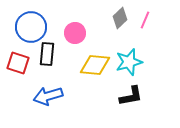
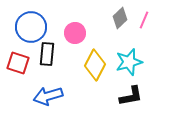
pink line: moved 1 px left
yellow diamond: rotated 68 degrees counterclockwise
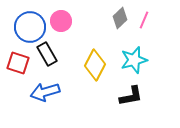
blue circle: moved 1 px left
pink circle: moved 14 px left, 12 px up
black rectangle: rotated 35 degrees counterclockwise
cyan star: moved 5 px right, 2 px up
blue arrow: moved 3 px left, 4 px up
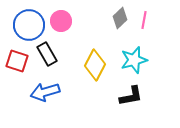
pink line: rotated 12 degrees counterclockwise
blue circle: moved 1 px left, 2 px up
red square: moved 1 px left, 2 px up
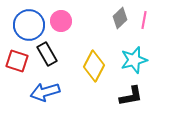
yellow diamond: moved 1 px left, 1 px down
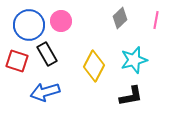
pink line: moved 12 px right
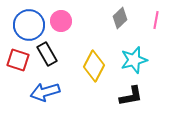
red square: moved 1 px right, 1 px up
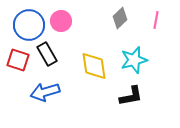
yellow diamond: rotated 36 degrees counterclockwise
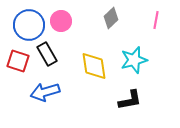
gray diamond: moved 9 px left
red square: moved 1 px down
black L-shape: moved 1 px left, 4 px down
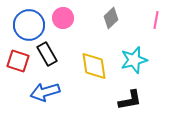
pink circle: moved 2 px right, 3 px up
